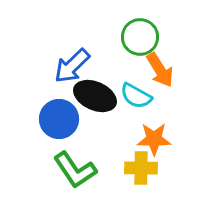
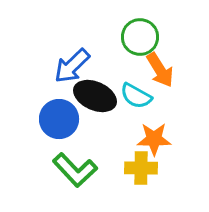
green L-shape: rotated 9 degrees counterclockwise
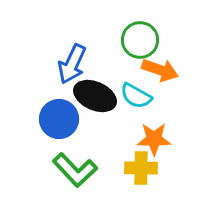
green circle: moved 3 px down
blue arrow: moved 2 px up; rotated 21 degrees counterclockwise
orange arrow: rotated 39 degrees counterclockwise
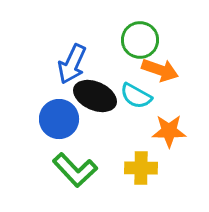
orange star: moved 15 px right, 8 px up
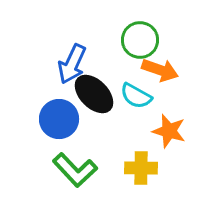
black ellipse: moved 1 px left, 2 px up; rotated 21 degrees clockwise
orange star: rotated 16 degrees clockwise
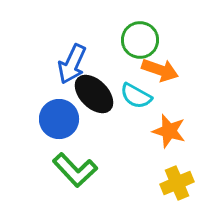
yellow cross: moved 36 px right, 15 px down; rotated 24 degrees counterclockwise
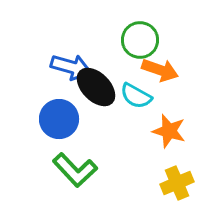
blue arrow: moved 1 px left, 3 px down; rotated 99 degrees counterclockwise
black ellipse: moved 2 px right, 7 px up
